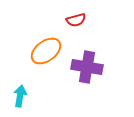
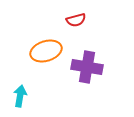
orange ellipse: rotated 20 degrees clockwise
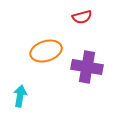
red semicircle: moved 6 px right, 3 px up
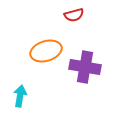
red semicircle: moved 8 px left, 2 px up
purple cross: moved 2 px left
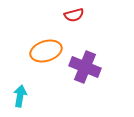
purple cross: rotated 12 degrees clockwise
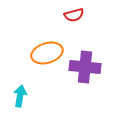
orange ellipse: moved 1 px right, 2 px down
purple cross: rotated 16 degrees counterclockwise
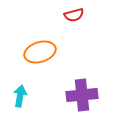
orange ellipse: moved 7 px left, 1 px up
purple cross: moved 3 px left, 28 px down; rotated 12 degrees counterclockwise
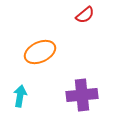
red semicircle: moved 11 px right; rotated 24 degrees counterclockwise
orange ellipse: rotated 8 degrees counterclockwise
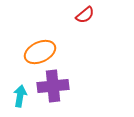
purple cross: moved 29 px left, 9 px up
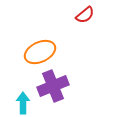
purple cross: rotated 16 degrees counterclockwise
cyan arrow: moved 3 px right, 7 px down; rotated 10 degrees counterclockwise
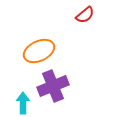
orange ellipse: moved 1 px left, 1 px up
